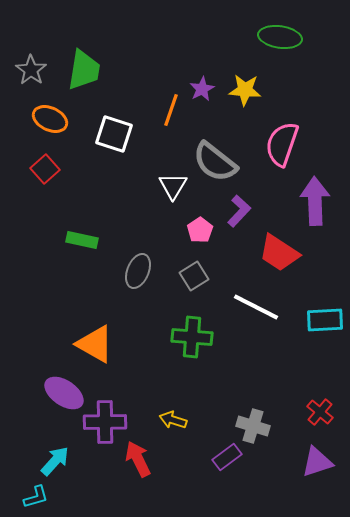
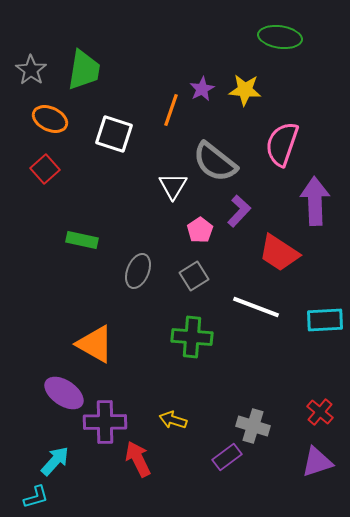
white line: rotated 6 degrees counterclockwise
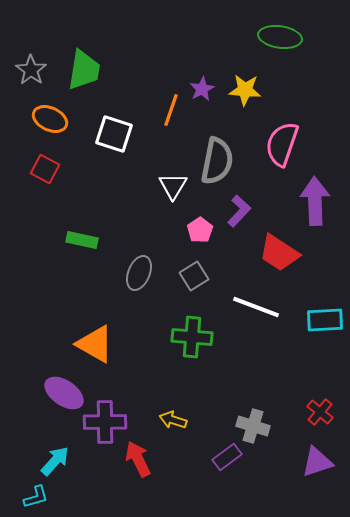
gray semicircle: moved 2 px right, 1 px up; rotated 117 degrees counterclockwise
red square: rotated 20 degrees counterclockwise
gray ellipse: moved 1 px right, 2 px down
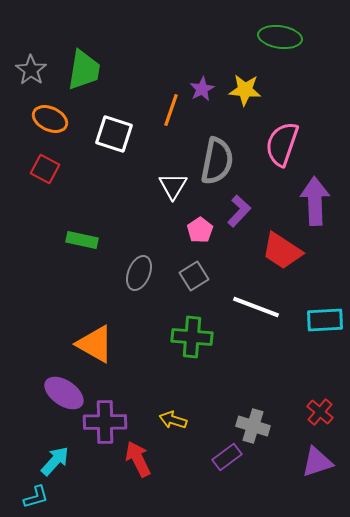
red trapezoid: moved 3 px right, 2 px up
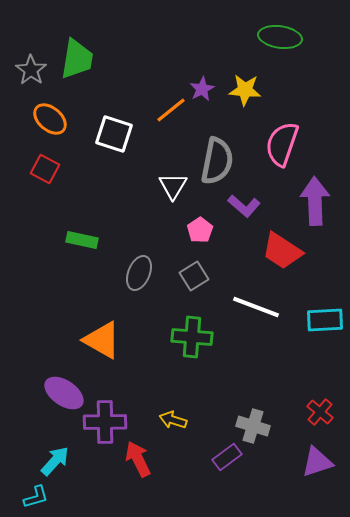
green trapezoid: moved 7 px left, 11 px up
orange line: rotated 32 degrees clockwise
orange ellipse: rotated 16 degrees clockwise
purple L-shape: moved 5 px right, 5 px up; rotated 88 degrees clockwise
orange triangle: moved 7 px right, 4 px up
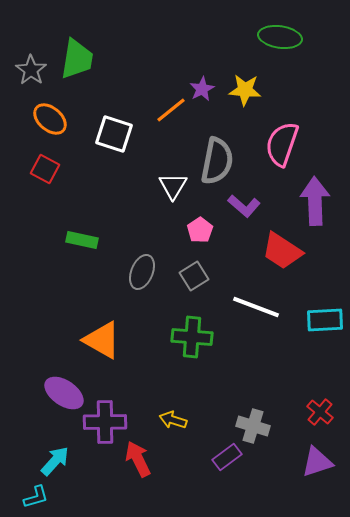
gray ellipse: moved 3 px right, 1 px up
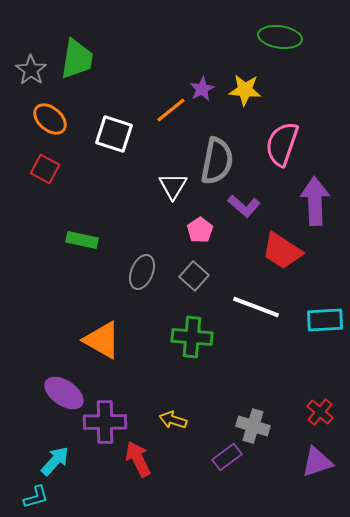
gray square: rotated 16 degrees counterclockwise
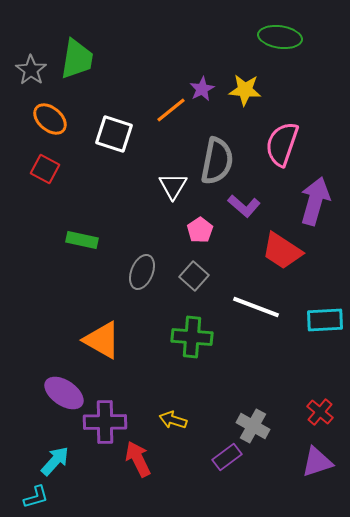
purple arrow: rotated 18 degrees clockwise
gray cross: rotated 12 degrees clockwise
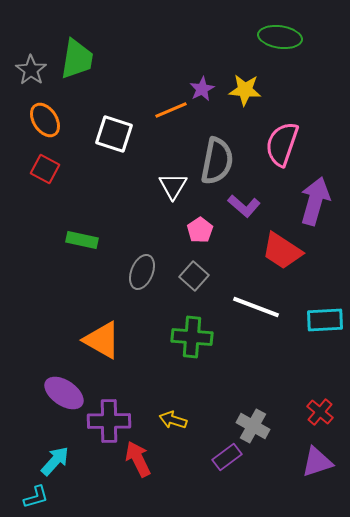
orange line: rotated 16 degrees clockwise
orange ellipse: moved 5 px left, 1 px down; rotated 16 degrees clockwise
purple cross: moved 4 px right, 1 px up
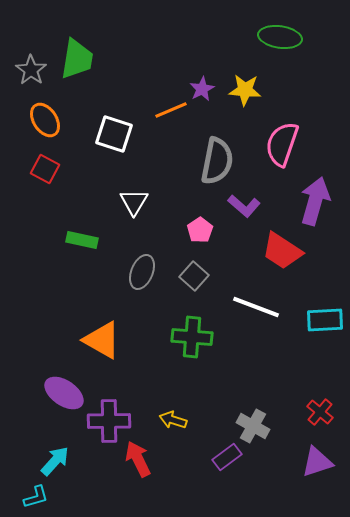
white triangle: moved 39 px left, 16 px down
